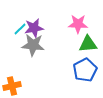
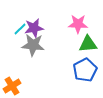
orange cross: rotated 18 degrees counterclockwise
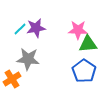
pink star: moved 6 px down
purple star: moved 2 px right
gray star: moved 5 px left, 14 px down
blue pentagon: moved 1 px left, 1 px down; rotated 10 degrees counterclockwise
orange cross: moved 7 px up
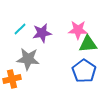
purple star: moved 6 px right, 5 px down
orange cross: rotated 18 degrees clockwise
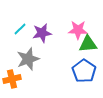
gray star: rotated 25 degrees counterclockwise
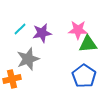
blue pentagon: moved 5 px down
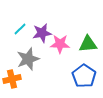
pink star: moved 18 px left, 14 px down
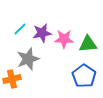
pink star: moved 4 px right, 5 px up
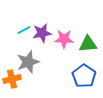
cyan line: moved 4 px right, 1 px down; rotated 16 degrees clockwise
gray star: moved 3 px down
